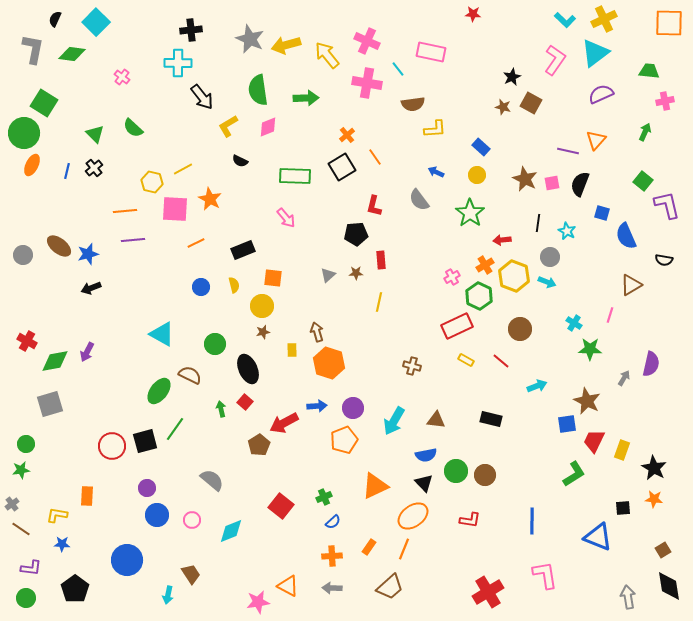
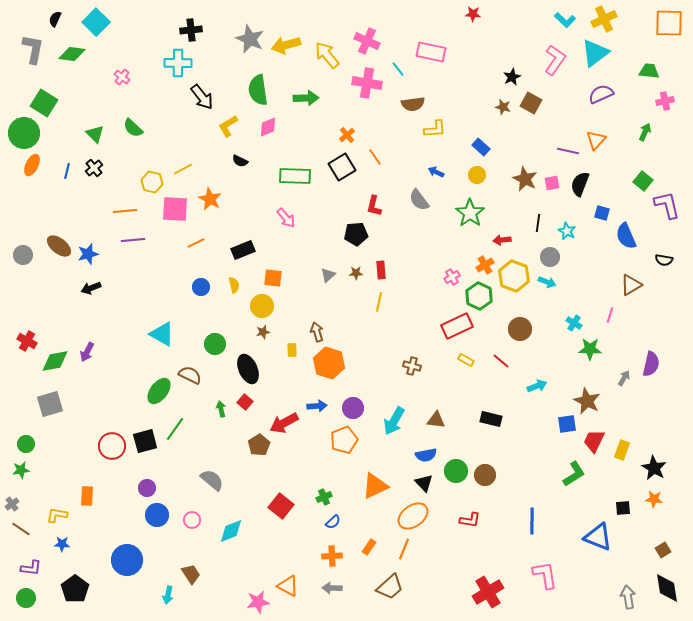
red rectangle at (381, 260): moved 10 px down
black diamond at (669, 586): moved 2 px left, 2 px down
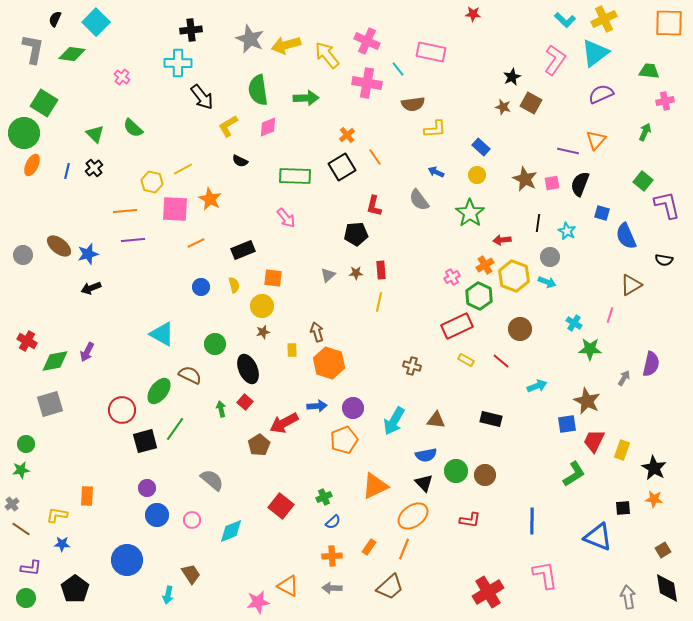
red circle at (112, 446): moved 10 px right, 36 px up
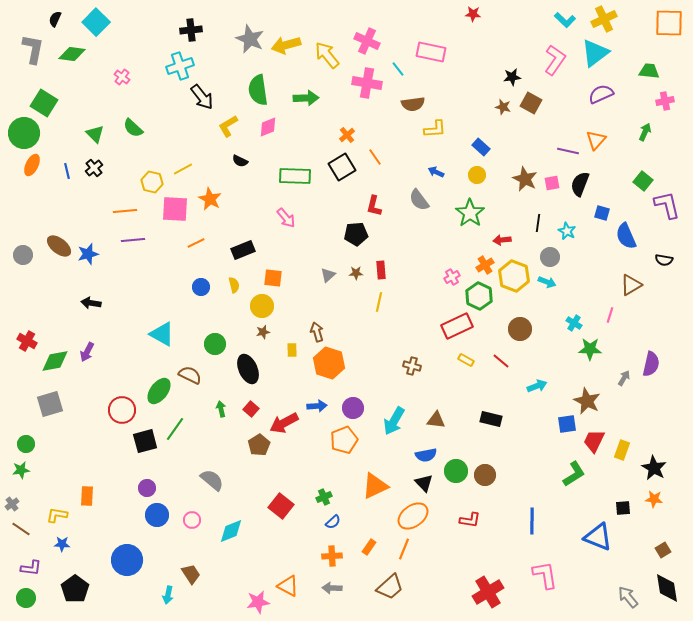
cyan cross at (178, 63): moved 2 px right, 3 px down; rotated 20 degrees counterclockwise
black star at (512, 77): rotated 18 degrees clockwise
blue line at (67, 171): rotated 28 degrees counterclockwise
black arrow at (91, 288): moved 15 px down; rotated 30 degrees clockwise
red square at (245, 402): moved 6 px right, 7 px down
gray arrow at (628, 597): rotated 30 degrees counterclockwise
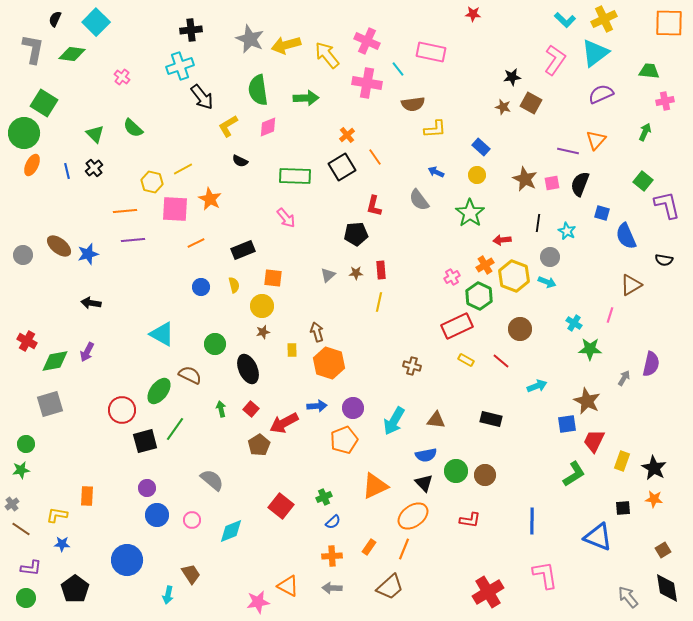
yellow rectangle at (622, 450): moved 11 px down
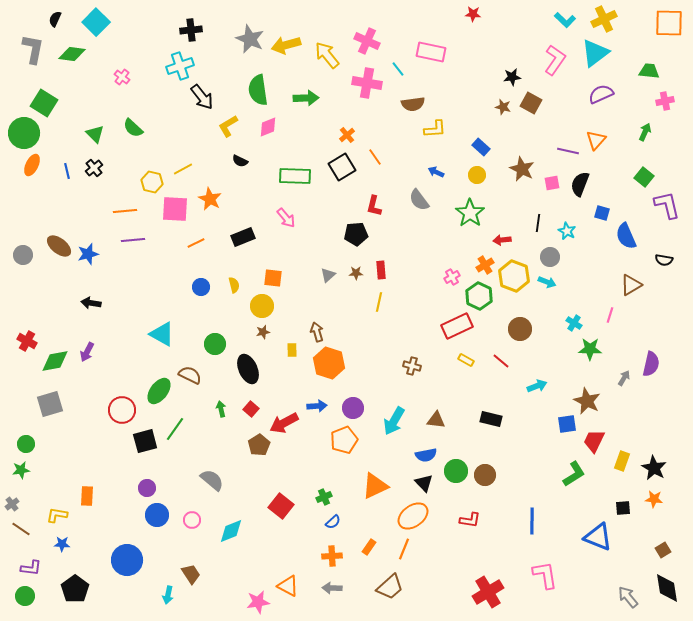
brown star at (525, 179): moved 3 px left, 10 px up
green square at (643, 181): moved 1 px right, 4 px up
black rectangle at (243, 250): moved 13 px up
green circle at (26, 598): moved 1 px left, 2 px up
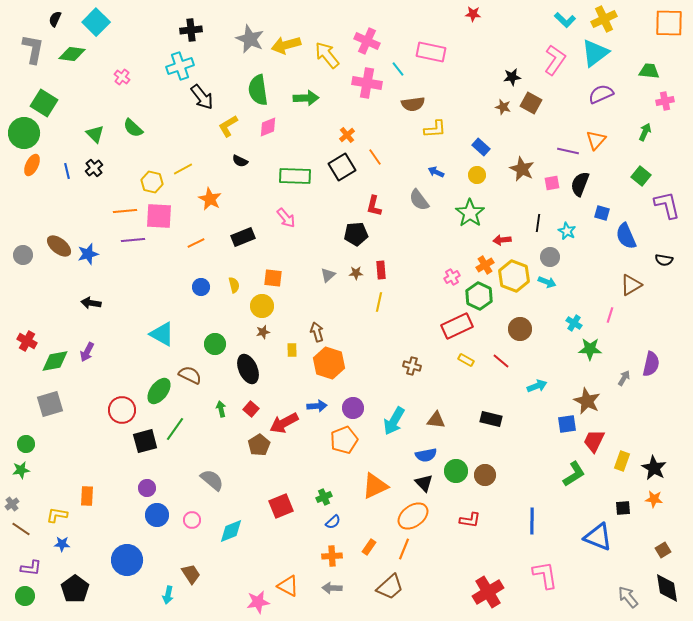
green square at (644, 177): moved 3 px left, 1 px up
pink square at (175, 209): moved 16 px left, 7 px down
red square at (281, 506): rotated 30 degrees clockwise
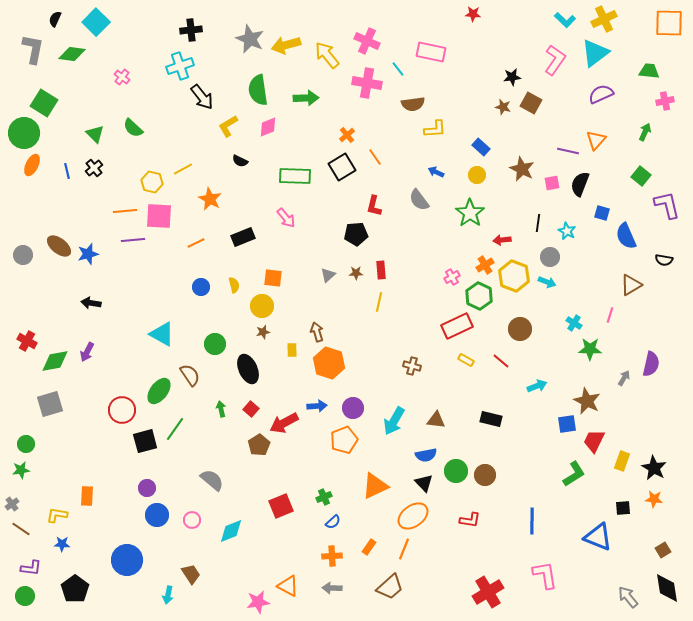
brown semicircle at (190, 375): rotated 30 degrees clockwise
